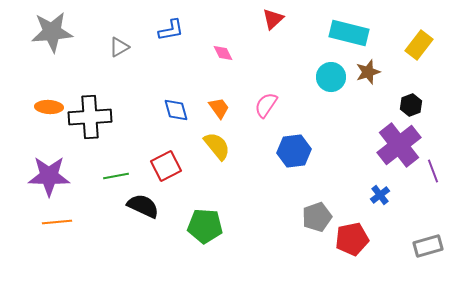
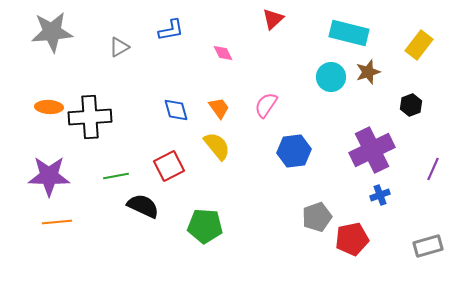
purple cross: moved 27 px left, 5 px down; rotated 12 degrees clockwise
red square: moved 3 px right
purple line: moved 2 px up; rotated 45 degrees clockwise
blue cross: rotated 18 degrees clockwise
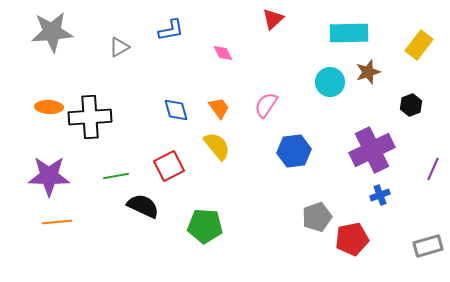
cyan rectangle: rotated 15 degrees counterclockwise
cyan circle: moved 1 px left, 5 px down
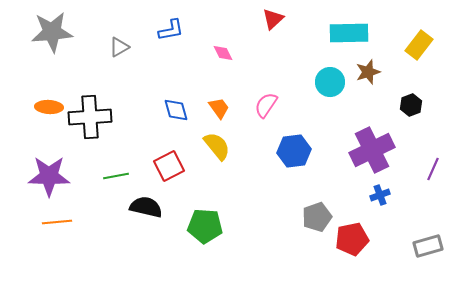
black semicircle: moved 3 px right, 1 px down; rotated 12 degrees counterclockwise
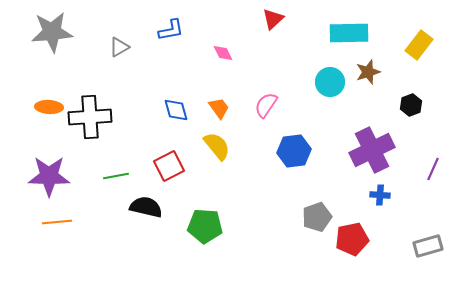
blue cross: rotated 24 degrees clockwise
